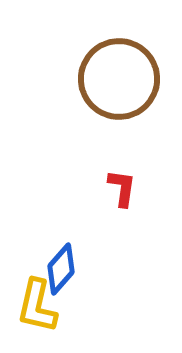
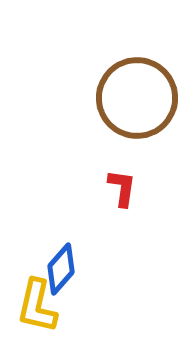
brown circle: moved 18 px right, 19 px down
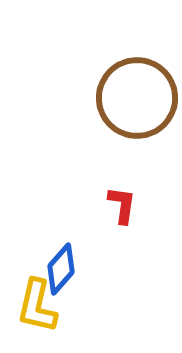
red L-shape: moved 17 px down
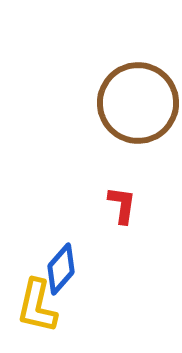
brown circle: moved 1 px right, 5 px down
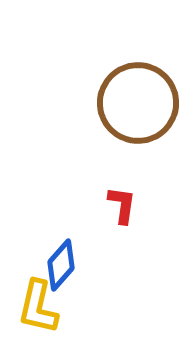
blue diamond: moved 4 px up
yellow L-shape: moved 1 px right, 1 px down
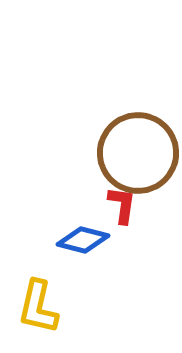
brown circle: moved 50 px down
blue diamond: moved 22 px right, 25 px up; rotated 63 degrees clockwise
